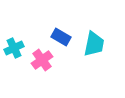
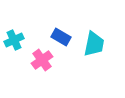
cyan cross: moved 8 px up
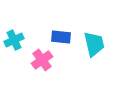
blue rectangle: rotated 24 degrees counterclockwise
cyan trapezoid: rotated 24 degrees counterclockwise
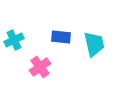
pink cross: moved 2 px left, 7 px down
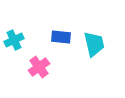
pink cross: moved 1 px left
